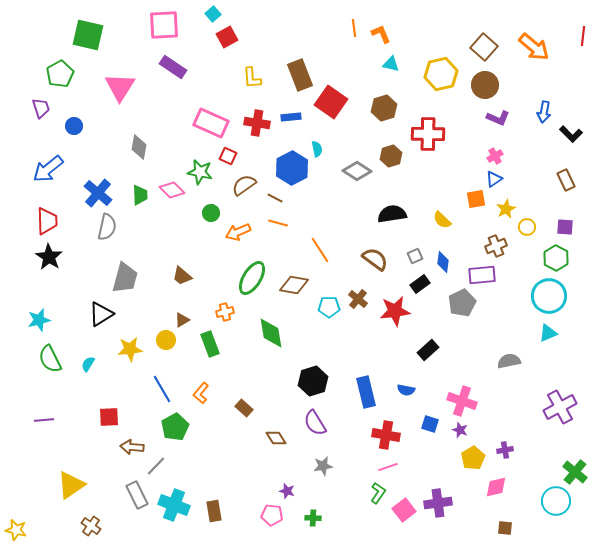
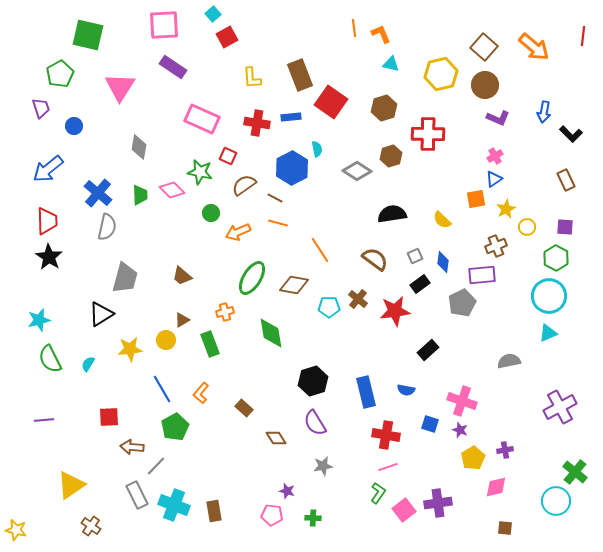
pink rectangle at (211, 123): moved 9 px left, 4 px up
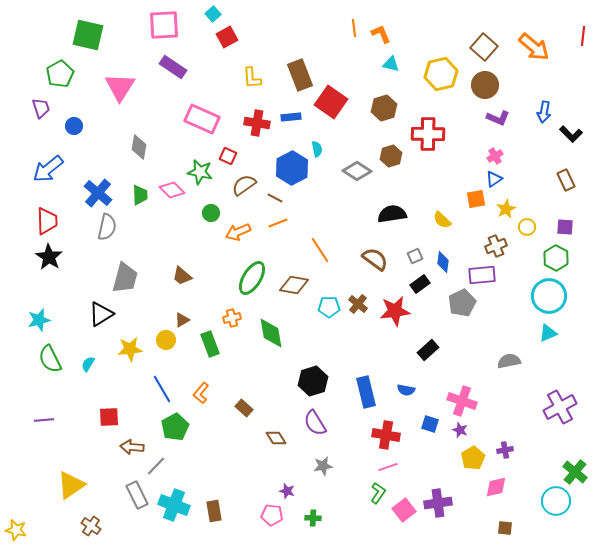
orange line at (278, 223): rotated 36 degrees counterclockwise
brown cross at (358, 299): moved 5 px down
orange cross at (225, 312): moved 7 px right, 6 px down
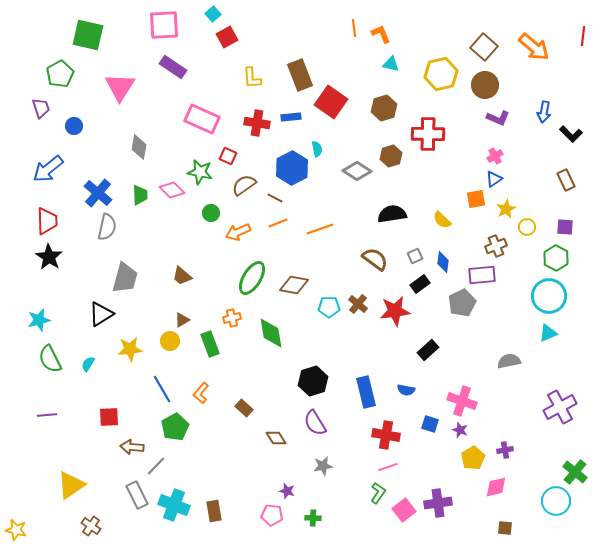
orange line at (320, 250): moved 21 px up; rotated 76 degrees counterclockwise
yellow circle at (166, 340): moved 4 px right, 1 px down
purple line at (44, 420): moved 3 px right, 5 px up
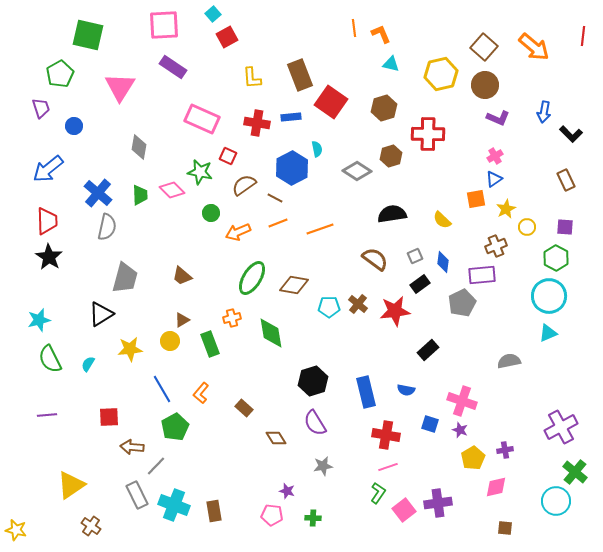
purple cross at (560, 407): moved 1 px right, 20 px down
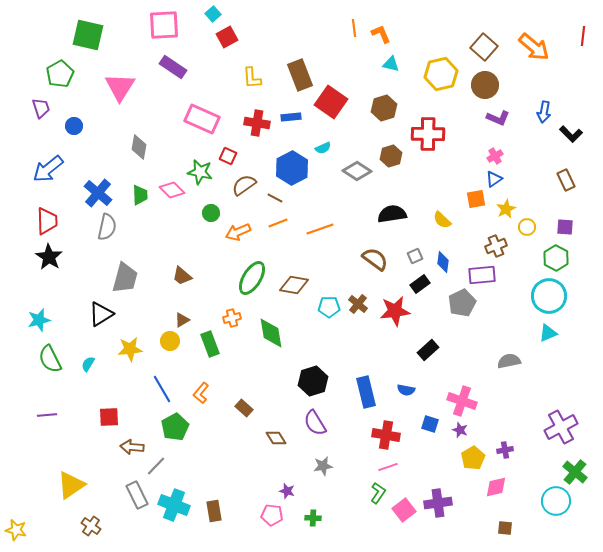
cyan semicircle at (317, 149): moved 6 px right, 1 px up; rotated 77 degrees clockwise
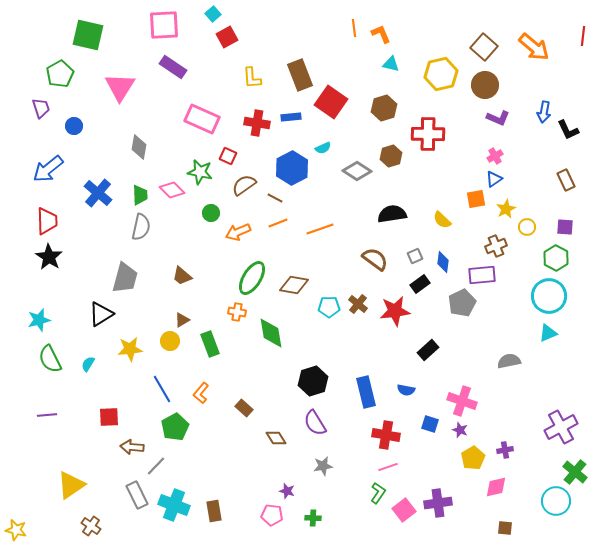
black L-shape at (571, 134): moved 3 px left, 4 px up; rotated 20 degrees clockwise
gray semicircle at (107, 227): moved 34 px right
orange cross at (232, 318): moved 5 px right, 6 px up; rotated 24 degrees clockwise
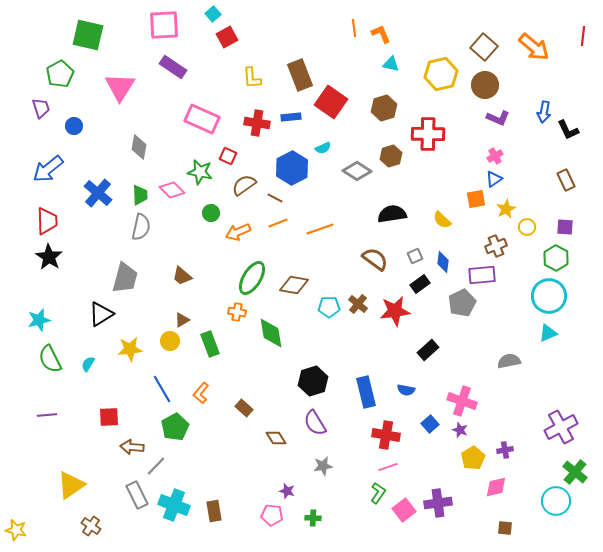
blue square at (430, 424): rotated 30 degrees clockwise
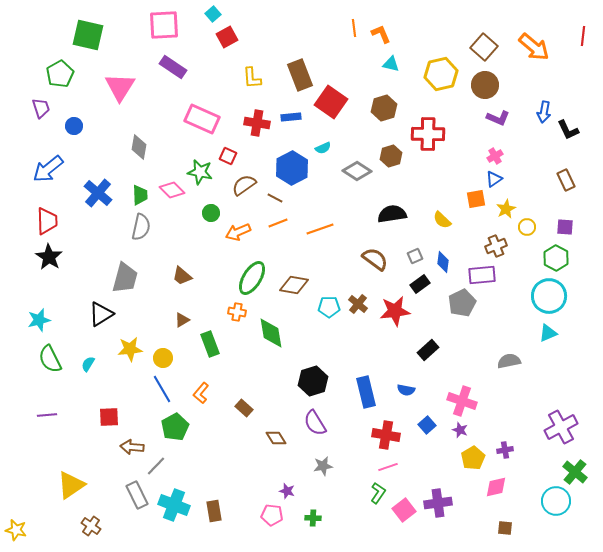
yellow circle at (170, 341): moved 7 px left, 17 px down
blue square at (430, 424): moved 3 px left, 1 px down
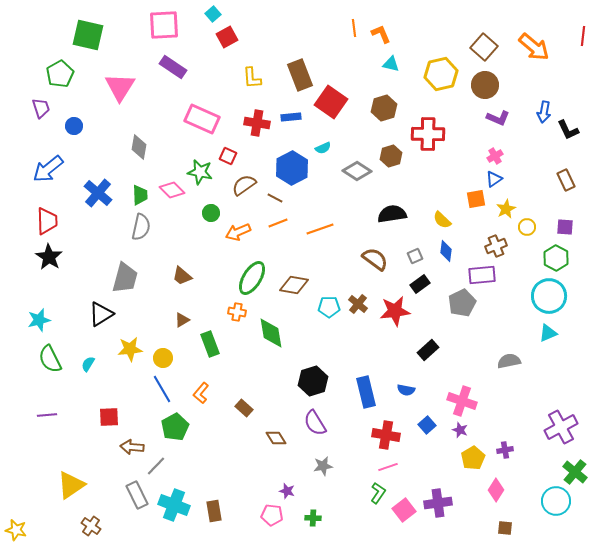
blue diamond at (443, 262): moved 3 px right, 11 px up
pink diamond at (496, 487): moved 3 px down; rotated 45 degrees counterclockwise
